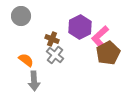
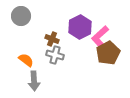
gray cross: rotated 24 degrees counterclockwise
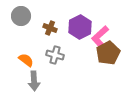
brown cross: moved 2 px left, 11 px up
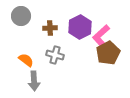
brown cross: rotated 24 degrees counterclockwise
pink L-shape: moved 1 px right, 1 px up
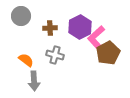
pink L-shape: moved 5 px left, 1 px down
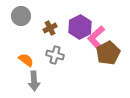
brown cross: rotated 24 degrees counterclockwise
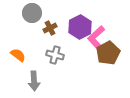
gray circle: moved 11 px right, 3 px up
orange semicircle: moved 8 px left, 5 px up
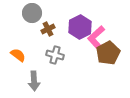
brown cross: moved 2 px left, 1 px down
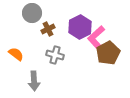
orange semicircle: moved 2 px left, 1 px up
